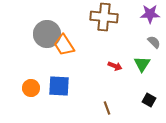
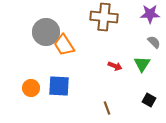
gray circle: moved 1 px left, 2 px up
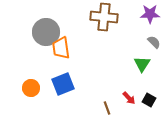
orange trapezoid: moved 3 px left, 3 px down; rotated 25 degrees clockwise
red arrow: moved 14 px right, 32 px down; rotated 24 degrees clockwise
blue square: moved 4 px right, 2 px up; rotated 25 degrees counterclockwise
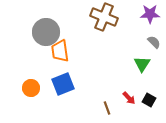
brown cross: rotated 16 degrees clockwise
orange trapezoid: moved 1 px left, 3 px down
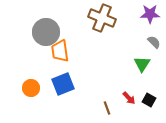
brown cross: moved 2 px left, 1 px down
